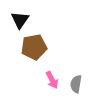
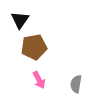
pink arrow: moved 13 px left
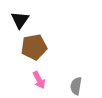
gray semicircle: moved 2 px down
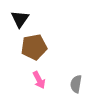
black triangle: moved 1 px up
gray semicircle: moved 2 px up
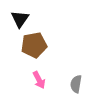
brown pentagon: moved 2 px up
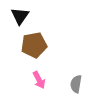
black triangle: moved 3 px up
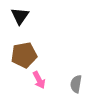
brown pentagon: moved 10 px left, 10 px down
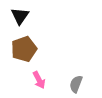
brown pentagon: moved 6 px up; rotated 10 degrees counterclockwise
gray semicircle: rotated 12 degrees clockwise
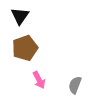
brown pentagon: moved 1 px right, 1 px up
gray semicircle: moved 1 px left, 1 px down
